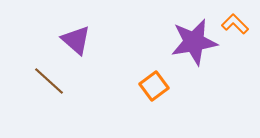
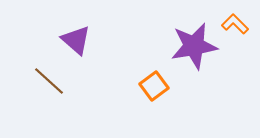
purple star: moved 4 px down
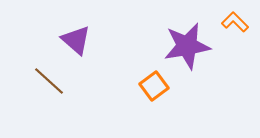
orange L-shape: moved 2 px up
purple star: moved 7 px left
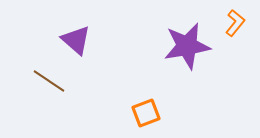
orange L-shape: moved 1 px down; rotated 84 degrees clockwise
brown line: rotated 8 degrees counterclockwise
orange square: moved 8 px left, 27 px down; rotated 16 degrees clockwise
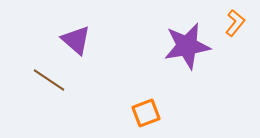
brown line: moved 1 px up
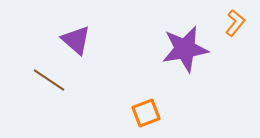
purple star: moved 2 px left, 3 px down
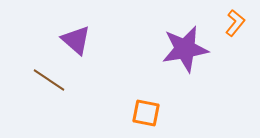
orange square: rotated 32 degrees clockwise
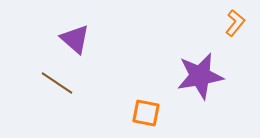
purple triangle: moved 1 px left, 1 px up
purple star: moved 15 px right, 27 px down
brown line: moved 8 px right, 3 px down
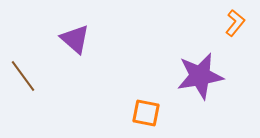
brown line: moved 34 px left, 7 px up; rotated 20 degrees clockwise
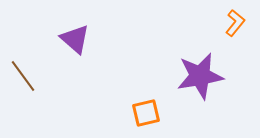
orange square: rotated 24 degrees counterclockwise
